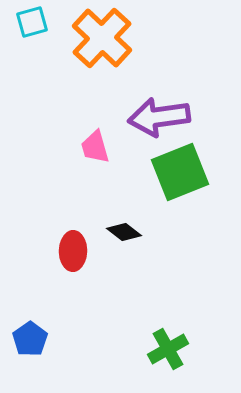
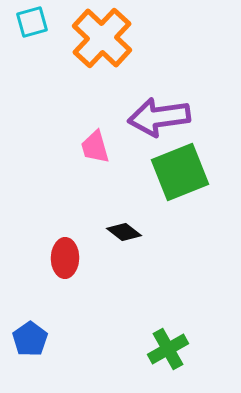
red ellipse: moved 8 px left, 7 px down
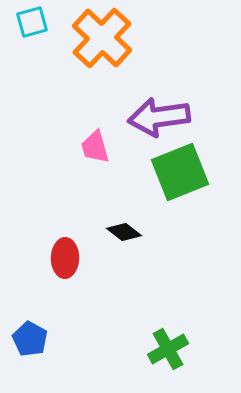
blue pentagon: rotated 8 degrees counterclockwise
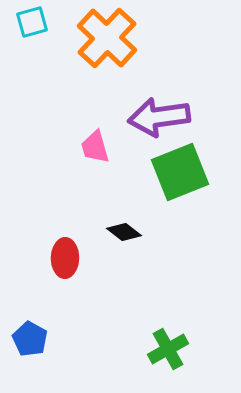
orange cross: moved 5 px right
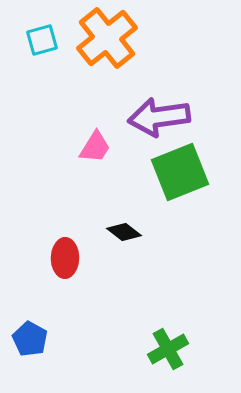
cyan square: moved 10 px right, 18 px down
orange cross: rotated 8 degrees clockwise
pink trapezoid: rotated 132 degrees counterclockwise
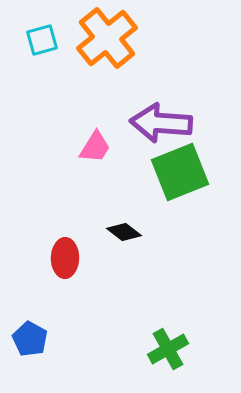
purple arrow: moved 2 px right, 6 px down; rotated 12 degrees clockwise
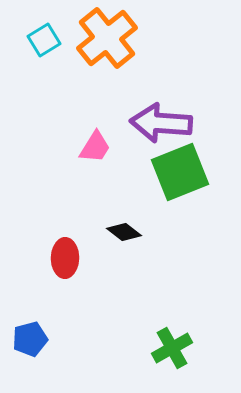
cyan square: moved 2 px right; rotated 16 degrees counterclockwise
blue pentagon: rotated 28 degrees clockwise
green cross: moved 4 px right, 1 px up
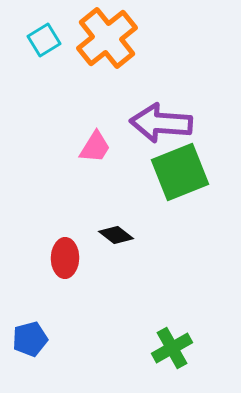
black diamond: moved 8 px left, 3 px down
